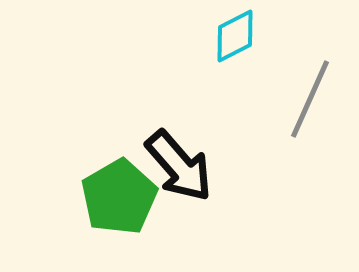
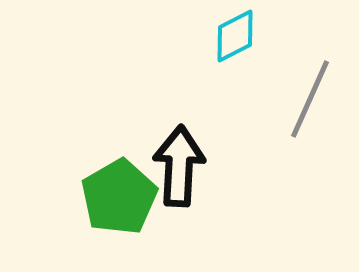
black arrow: rotated 136 degrees counterclockwise
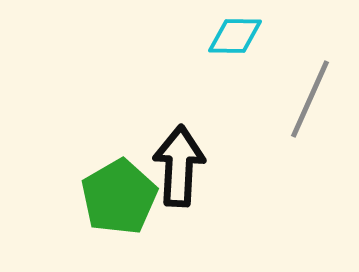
cyan diamond: rotated 28 degrees clockwise
